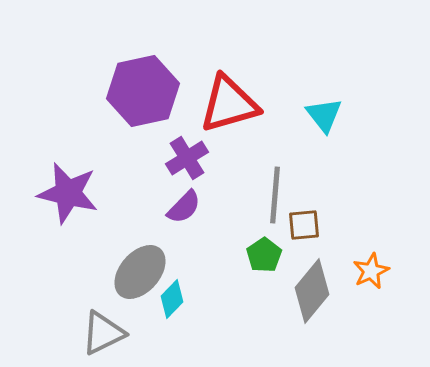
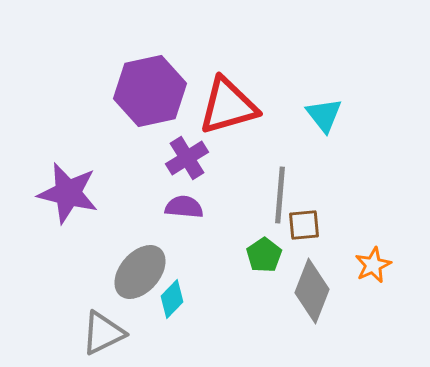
purple hexagon: moved 7 px right
red triangle: moved 1 px left, 2 px down
gray line: moved 5 px right
purple semicircle: rotated 129 degrees counterclockwise
orange star: moved 2 px right, 6 px up
gray diamond: rotated 18 degrees counterclockwise
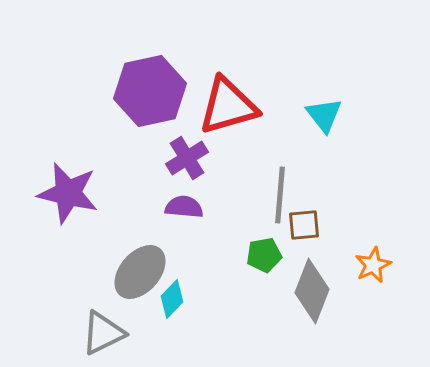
green pentagon: rotated 24 degrees clockwise
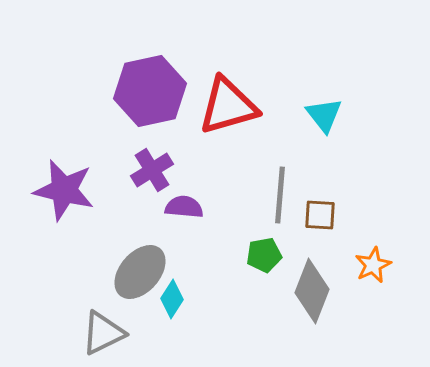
purple cross: moved 35 px left, 12 px down
purple star: moved 4 px left, 3 px up
brown square: moved 16 px right, 10 px up; rotated 8 degrees clockwise
cyan diamond: rotated 12 degrees counterclockwise
